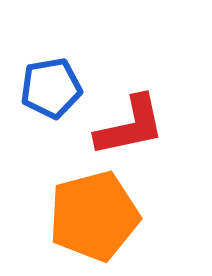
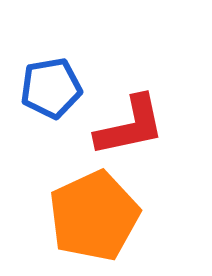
orange pentagon: rotated 10 degrees counterclockwise
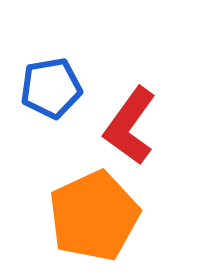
red L-shape: rotated 138 degrees clockwise
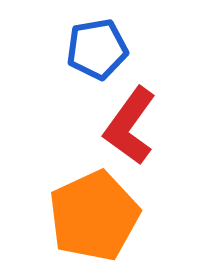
blue pentagon: moved 46 px right, 39 px up
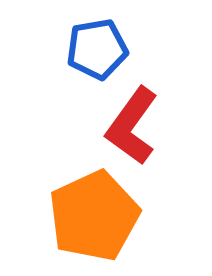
red L-shape: moved 2 px right
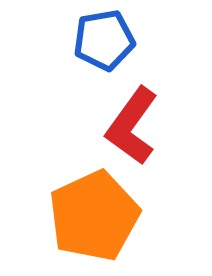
blue pentagon: moved 7 px right, 9 px up
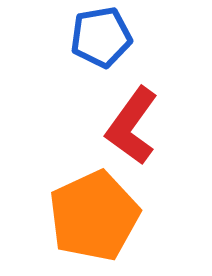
blue pentagon: moved 3 px left, 3 px up
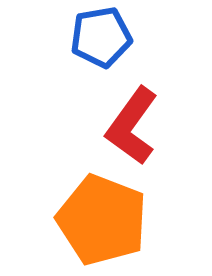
orange pentagon: moved 8 px right, 4 px down; rotated 26 degrees counterclockwise
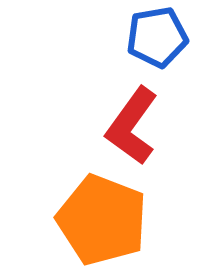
blue pentagon: moved 56 px right
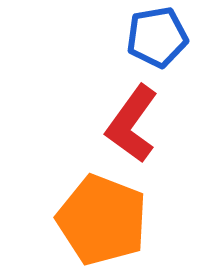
red L-shape: moved 2 px up
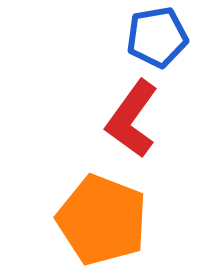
red L-shape: moved 5 px up
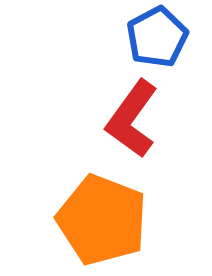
blue pentagon: rotated 18 degrees counterclockwise
